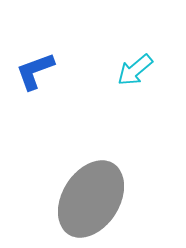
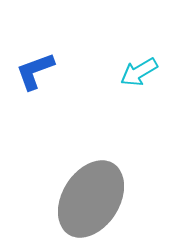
cyan arrow: moved 4 px right, 2 px down; rotated 9 degrees clockwise
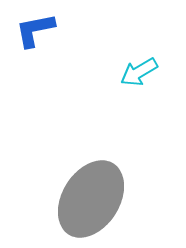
blue L-shape: moved 41 px up; rotated 9 degrees clockwise
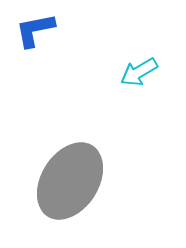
gray ellipse: moved 21 px left, 18 px up
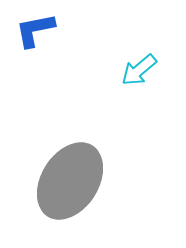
cyan arrow: moved 2 px up; rotated 9 degrees counterclockwise
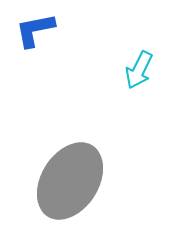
cyan arrow: rotated 24 degrees counterclockwise
